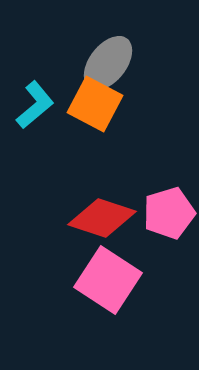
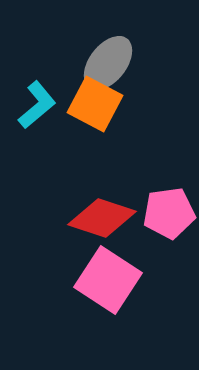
cyan L-shape: moved 2 px right
pink pentagon: rotated 9 degrees clockwise
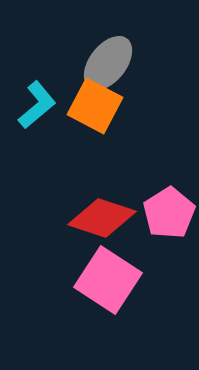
orange square: moved 2 px down
pink pentagon: rotated 24 degrees counterclockwise
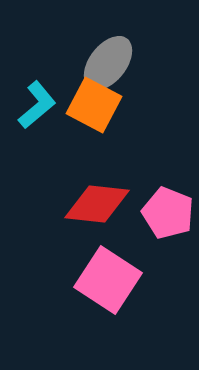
orange square: moved 1 px left, 1 px up
pink pentagon: moved 1 px left; rotated 18 degrees counterclockwise
red diamond: moved 5 px left, 14 px up; rotated 12 degrees counterclockwise
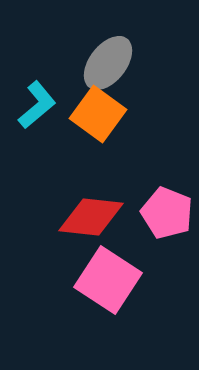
orange square: moved 4 px right, 9 px down; rotated 8 degrees clockwise
red diamond: moved 6 px left, 13 px down
pink pentagon: moved 1 px left
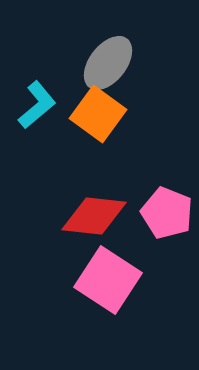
red diamond: moved 3 px right, 1 px up
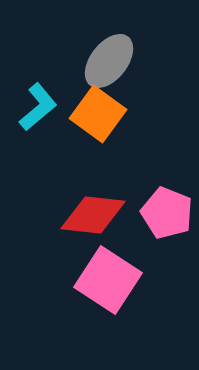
gray ellipse: moved 1 px right, 2 px up
cyan L-shape: moved 1 px right, 2 px down
red diamond: moved 1 px left, 1 px up
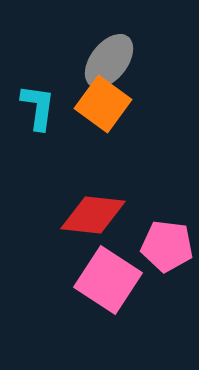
cyan L-shape: rotated 42 degrees counterclockwise
orange square: moved 5 px right, 10 px up
pink pentagon: moved 33 px down; rotated 15 degrees counterclockwise
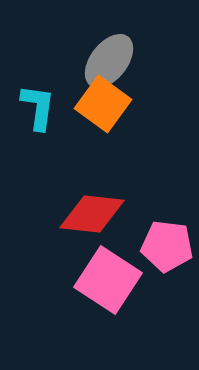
red diamond: moved 1 px left, 1 px up
